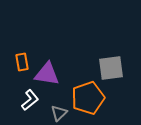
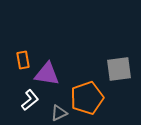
orange rectangle: moved 1 px right, 2 px up
gray square: moved 8 px right, 1 px down
orange pentagon: moved 1 px left
gray triangle: rotated 18 degrees clockwise
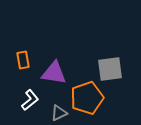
gray square: moved 9 px left
purple triangle: moved 7 px right, 1 px up
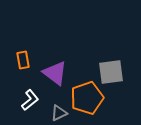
gray square: moved 1 px right, 3 px down
purple triangle: moved 1 px right; rotated 28 degrees clockwise
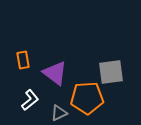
orange pentagon: rotated 16 degrees clockwise
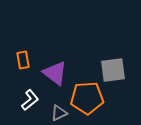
gray square: moved 2 px right, 2 px up
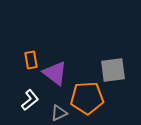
orange rectangle: moved 8 px right
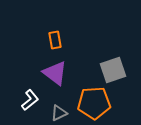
orange rectangle: moved 24 px right, 20 px up
gray square: rotated 12 degrees counterclockwise
orange pentagon: moved 7 px right, 5 px down
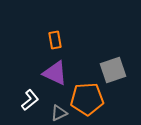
purple triangle: rotated 12 degrees counterclockwise
orange pentagon: moved 7 px left, 4 px up
